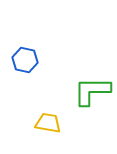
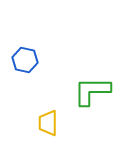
yellow trapezoid: rotated 100 degrees counterclockwise
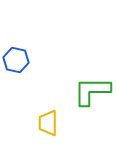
blue hexagon: moved 9 px left
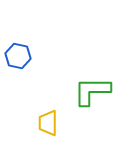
blue hexagon: moved 2 px right, 4 px up
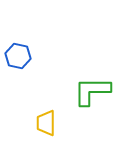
yellow trapezoid: moved 2 px left
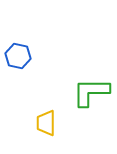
green L-shape: moved 1 px left, 1 px down
